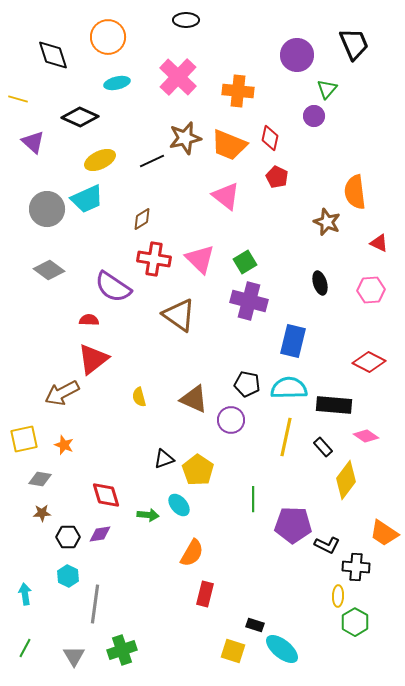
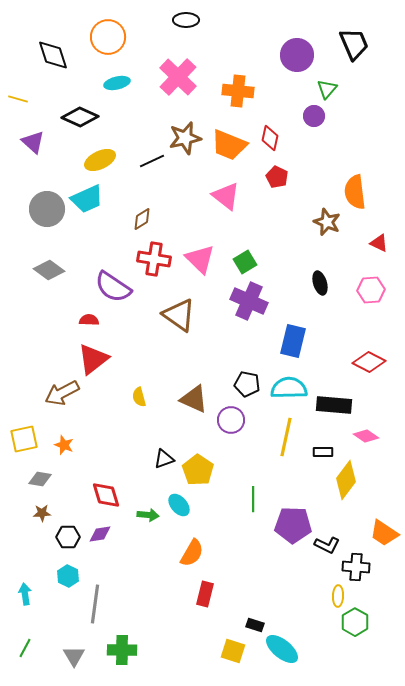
purple cross at (249, 301): rotated 9 degrees clockwise
black rectangle at (323, 447): moved 5 px down; rotated 48 degrees counterclockwise
green cross at (122, 650): rotated 20 degrees clockwise
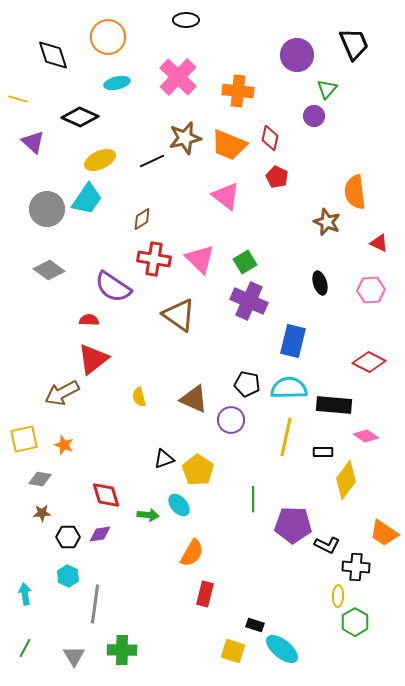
cyan trapezoid at (87, 199): rotated 32 degrees counterclockwise
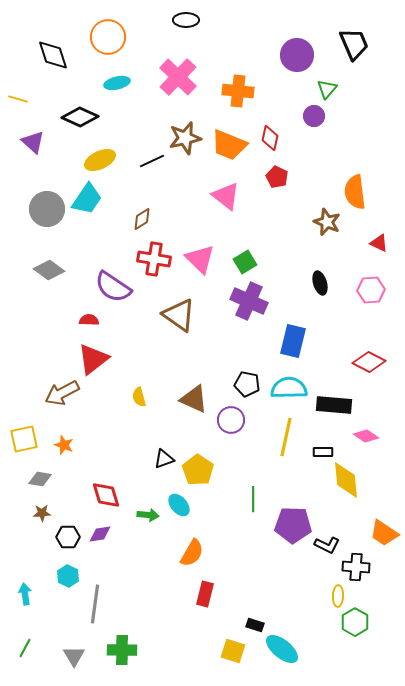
yellow diamond at (346, 480): rotated 42 degrees counterclockwise
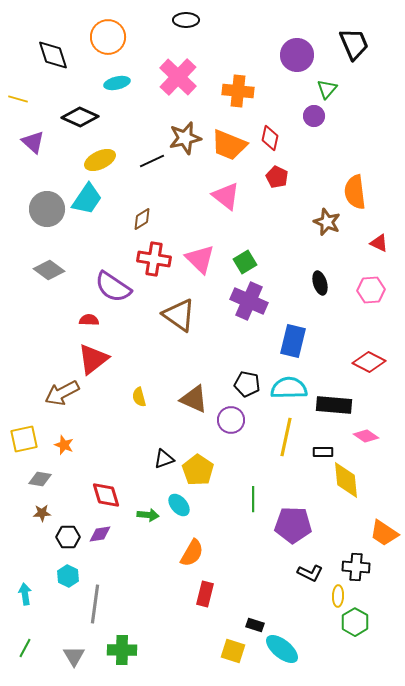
black L-shape at (327, 545): moved 17 px left, 28 px down
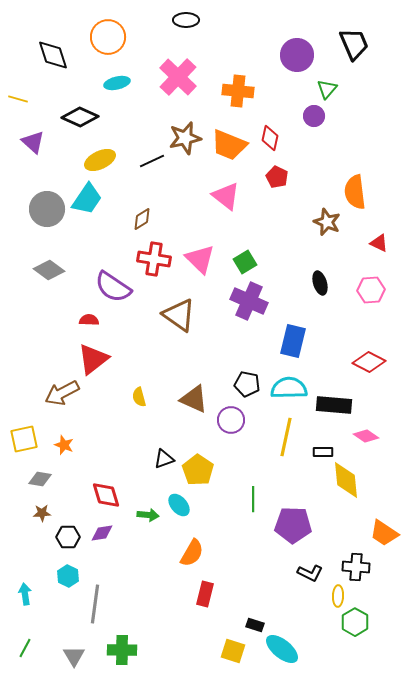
purple diamond at (100, 534): moved 2 px right, 1 px up
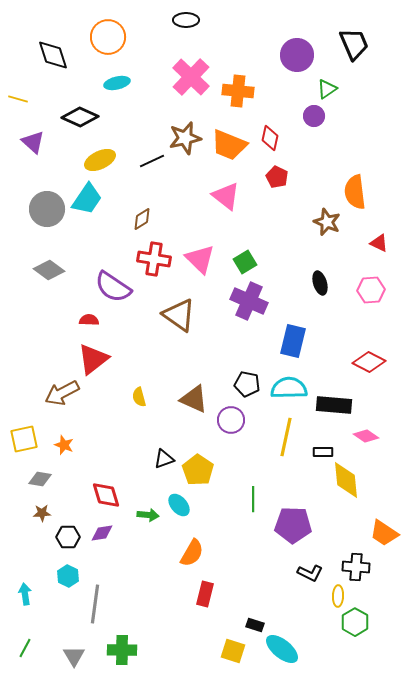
pink cross at (178, 77): moved 13 px right
green triangle at (327, 89): rotated 15 degrees clockwise
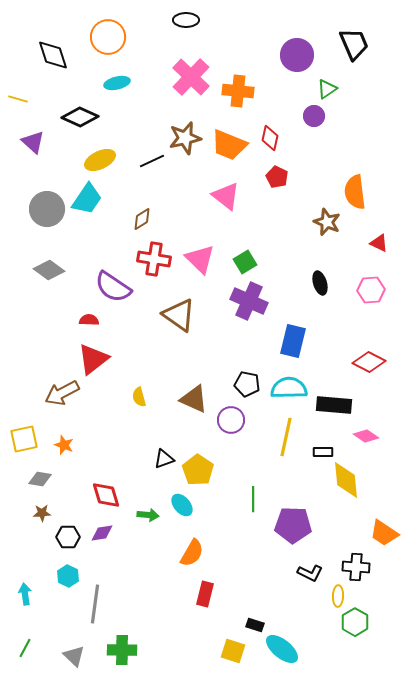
cyan ellipse at (179, 505): moved 3 px right
gray triangle at (74, 656): rotated 15 degrees counterclockwise
